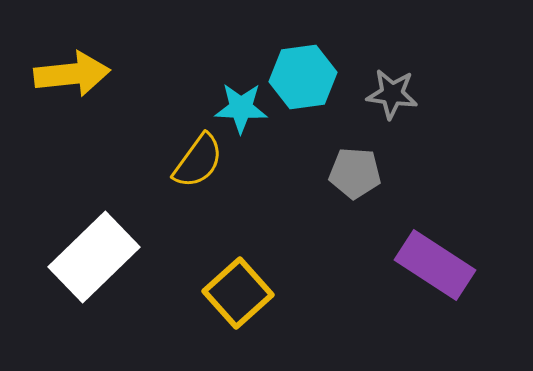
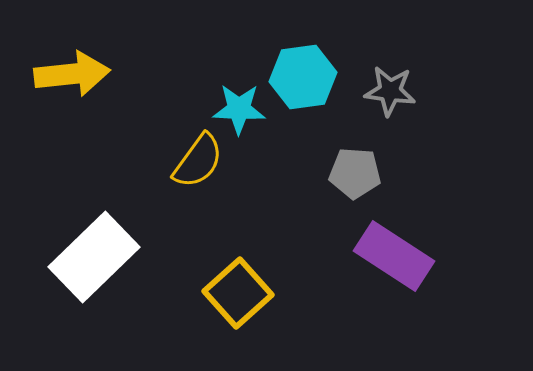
gray star: moved 2 px left, 3 px up
cyan star: moved 2 px left, 1 px down
purple rectangle: moved 41 px left, 9 px up
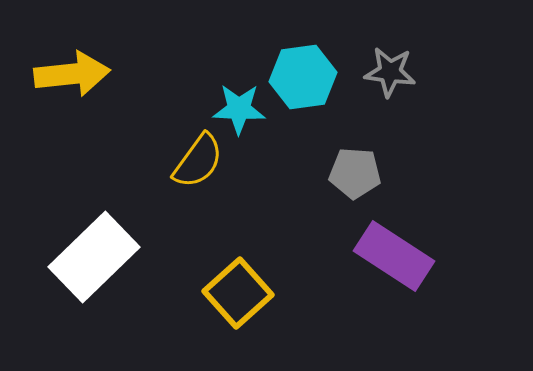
gray star: moved 19 px up
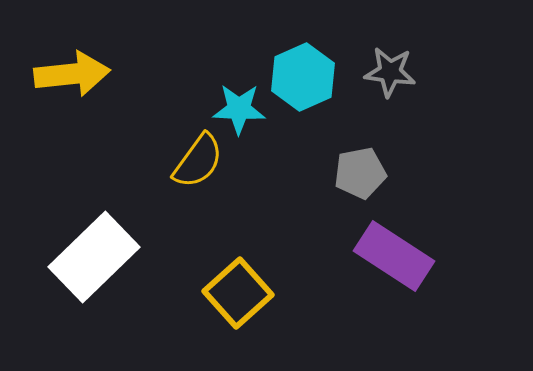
cyan hexagon: rotated 16 degrees counterclockwise
gray pentagon: moved 5 px right; rotated 15 degrees counterclockwise
